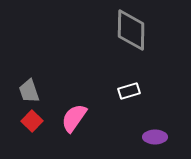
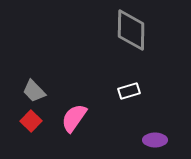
gray trapezoid: moved 5 px right; rotated 25 degrees counterclockwise
red square: moved 1 px left
purple ellipse: moved 3 px down
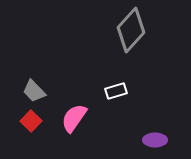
gray diamond: rotated 42 degrees clockwise
white rectangle: moved 13 px left
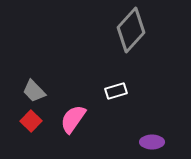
pink semicircle: moved 1 px left, 1 px down
purple ellipse: moved 3 px left, 2 px down
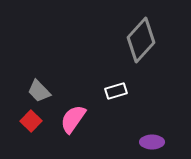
gray diamond: moved 10 px right, 10 px down
gray trapezoid: moved 5 px right
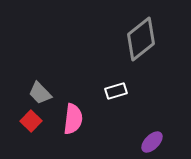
gray diamond: moved 1 px up; rotated 9 degrees clockwise
gray trapezoid: moved 1 px right, 2 px down
pink semicircle: rotated 152 degrees clockwise
purple ellipse: rotated 45 degrees counterclockwise
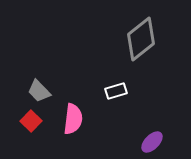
gray trapezoid: moved 1 px left, 2 px up
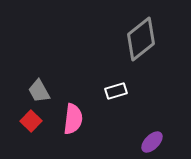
gray trapezoid: rotated 15 degrees clockwise
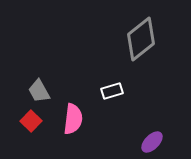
white rectangle: moved 4 px left
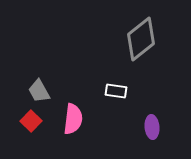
white rectangle: moved 4 px right; rotated 25 degrees clockwise
purple ellipse: moved 15 px up; rotated 50 degrees counterclockwise
